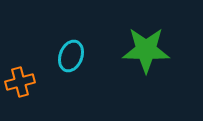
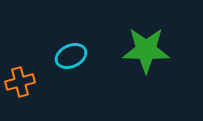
cyan ellipse: rotated 44 degrees clockwise
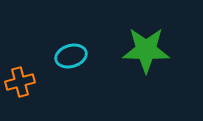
cyan ellipse: rotated 8 degrees clockwise
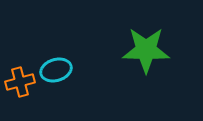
cyan ellipse: moved 15 px left, 14 px down
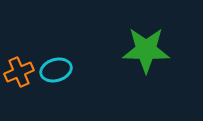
orange cross: moved 1 px left, 10 px up; rotated 8 degrees counterclockwise
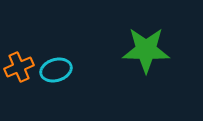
orange cross: moved 5 px up
